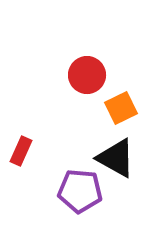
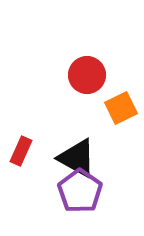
black triangle: moved 39 px left
purple pentagon: rotated 30 degrees clockwise
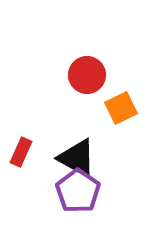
red rectangle: moved 1 px down
purple pentagon: moved 2 px left
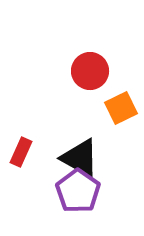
red circle: moved 3 px right, 4 px up
black triangle: moved 3 px right
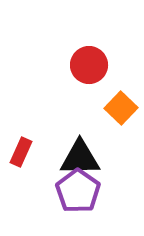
red circle: moved 1 px left, 6 px up
orange square: rotated 20 degrees counterclockwise
black triangle: rotated 30 degrees counterclockwise
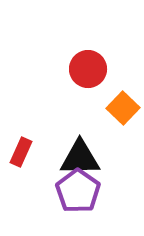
red circle: moved 1 px left, 4 px down
orange square: moved 2 px right
